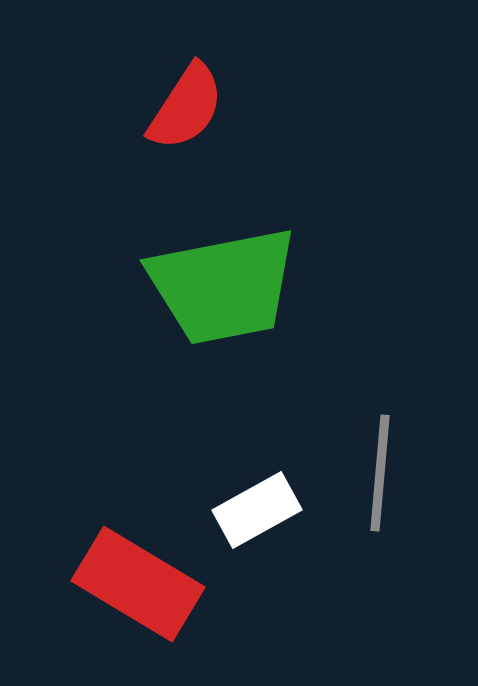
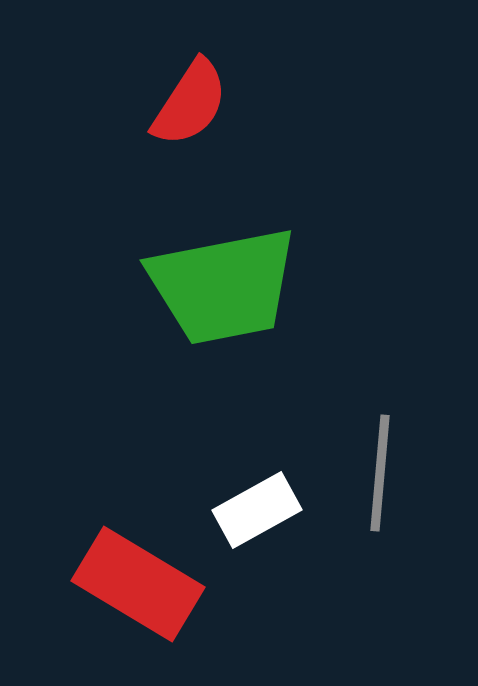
red semicircle: moved 4 px right, 4 px up
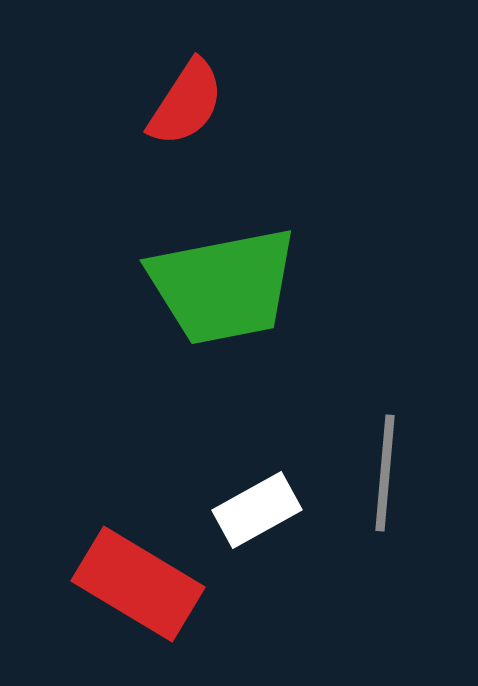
red semicircle: moved 4 px left
gray line: moved 5 px right
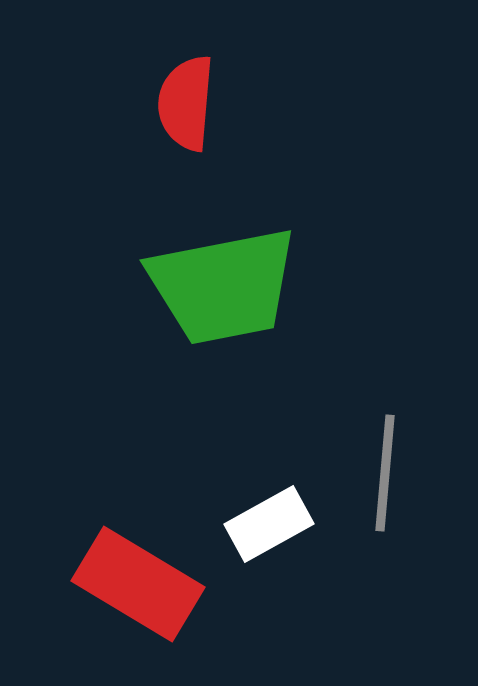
red semicircle: rotated 152 degrees clockwise
white rectangle: moved 12 px right, 14 px down
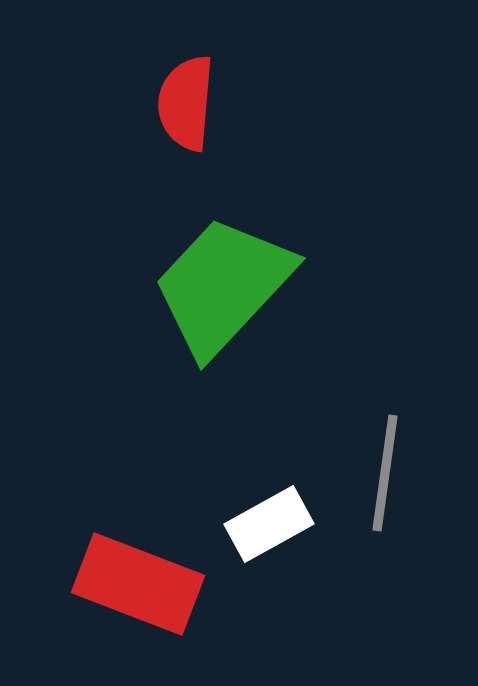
green trapezoid: rotated 144 degrees clockwise
gray line: rotated 3 degrees clockwise
red rectangle: rotated 10 degrees counterclockwise
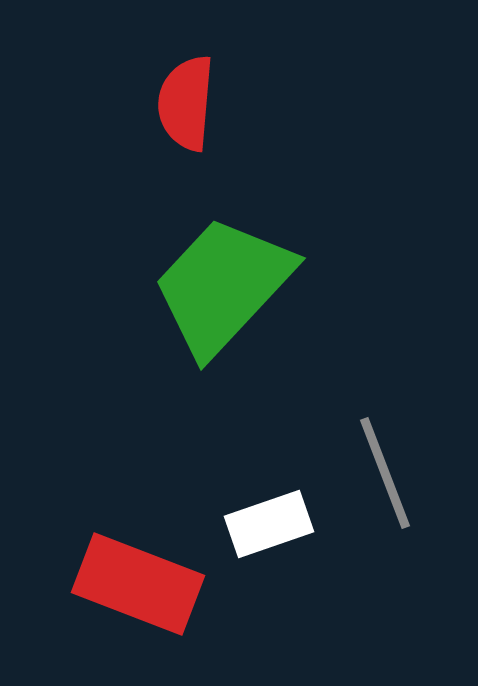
gray line: rotated 29 degrees counterclockwise
white rectangle: rotated 10 degrees clockwise
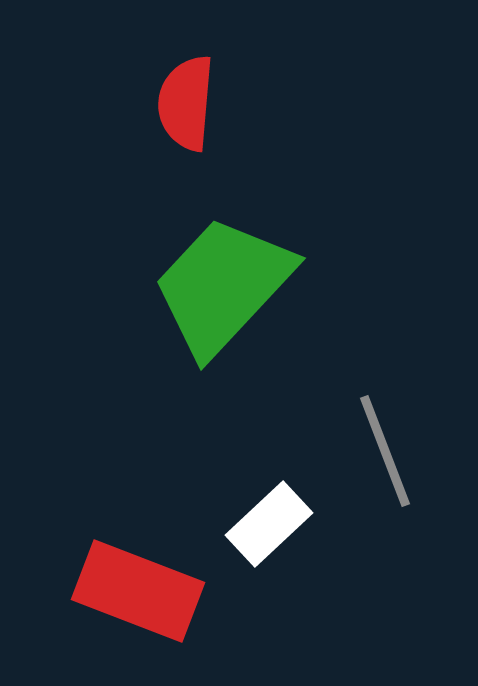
gray line: moved 22 px up
white rectangle: rotated 24 degrees counterclockwise
red rectangle: moved 7 px down
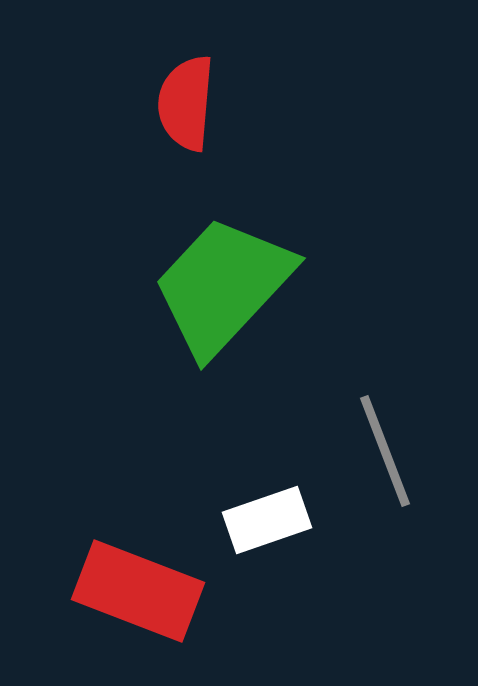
white rectangle: moved 2 px left, 4 px up; rotated 24 degrees clockwise
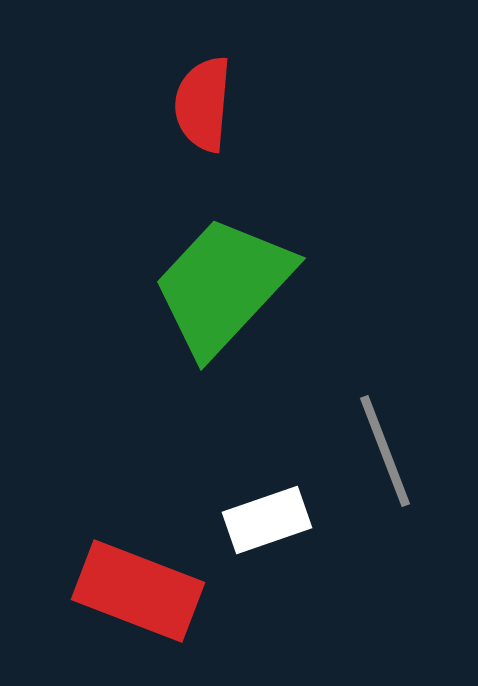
red semicircle: moved 17 px right, 1 px down
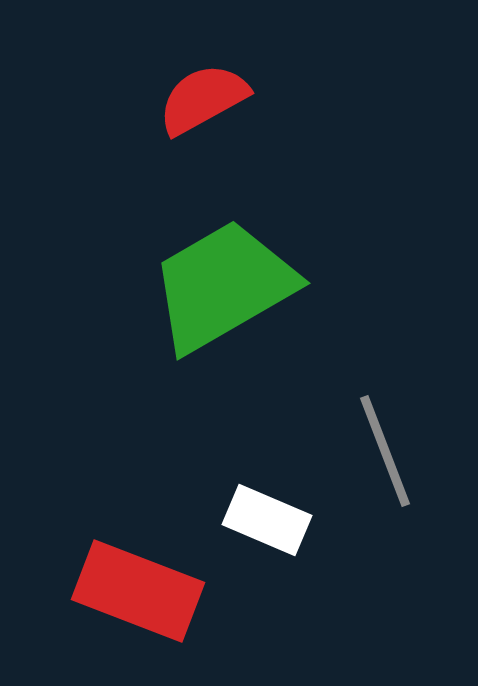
red semicircle: moved 5 px up; rotated 56 degrees clockwise
green trapezoid: rotated 17 degrees clockwise
white rectangle: rotated 42 degrees clockwise
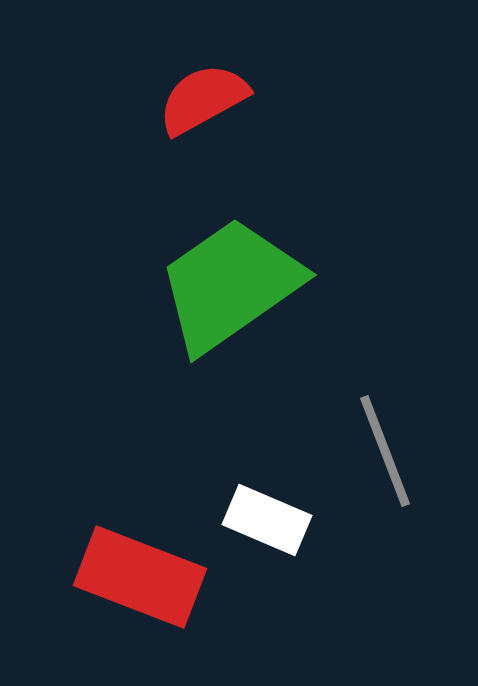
green trapezoid: moved 7 px right, 1 px up; rotated 5 degrees counterclockwise
red rectangle: moved 2 px right, 14 px up
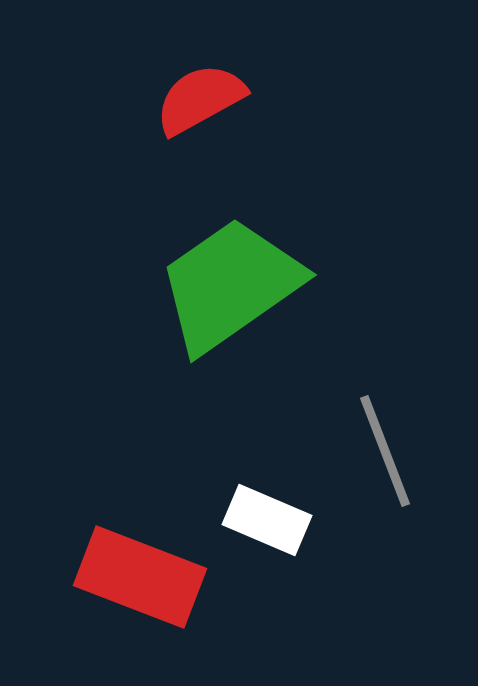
red semicircle: moved 3 px left
